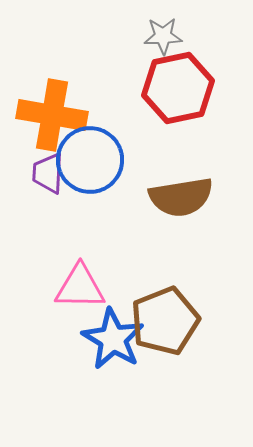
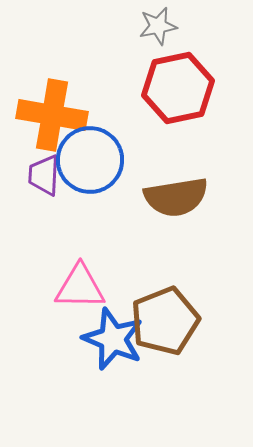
gray star: moved 5 px left, 10 px up; rotated 9 degrees counterclockwise
purple trapezoid: moved 4 px left, 2 px down
brown semicircle: moved 5 px left
blue star: rotated 8 degrees counterclockwise
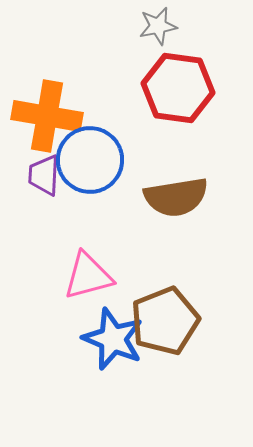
red hexagon: rotated 20 degrees clockwise
orange cross: moved 5 px left, 1 px down
pink triangle: moved 8 px right, 11 px up; rotated 16 degrees counterclockwise
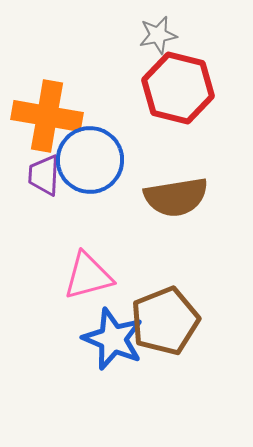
gray star: moved 9 px down
red hexagon: rotated 6 degrees clockwise
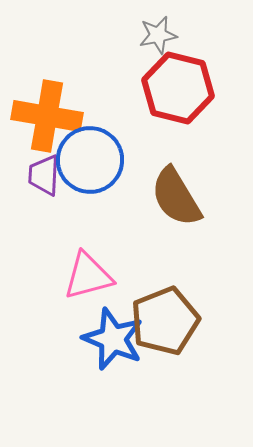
brown semicircle: rotated 68 degrees clockwise
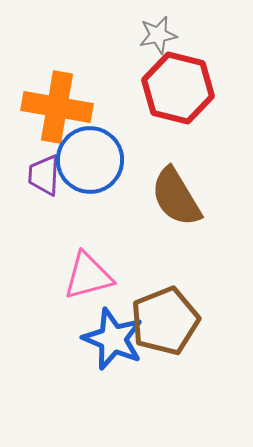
orange cross: moved 10 px right, 9 px up
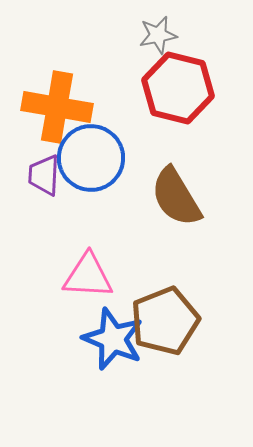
blue circle: moved 1 px right, 2 px up
pink triangle: rotated 18 degrees clockwise
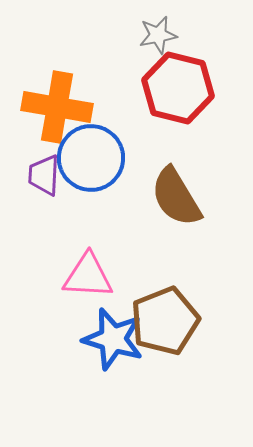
blue star: rotated 6 degrees counterclockwise
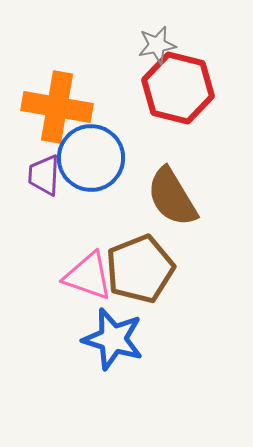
gray star: moved 1 px left, 10 px down
brown semicircle: moved 4 px left
pink triangle: rotated 16 degrees clockwise
brown pentagon: moved 25 px left, 52 px up
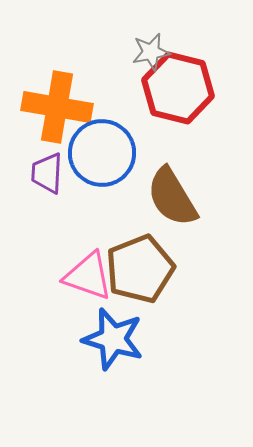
gray star: moved 6 px left, 7 px down
blue circle: moved 11 px right, 5 px up
purple trapezoid: moved 3 px right, 2 px up
